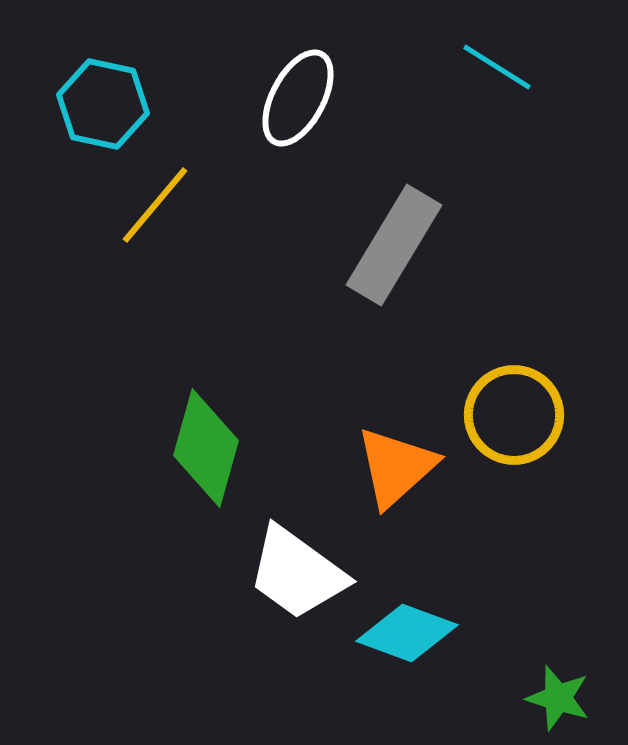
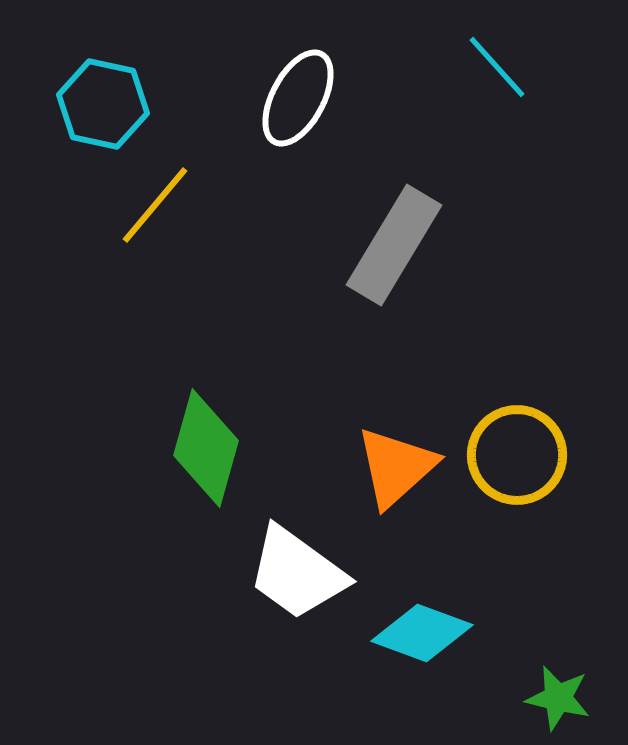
cyan line: rotated 16 degrees clockwise
yellow circle: moved 3 px right, 40 px down
cyan diamond: moved 15 px right
green star: rotated 4 degrees counterclockwise
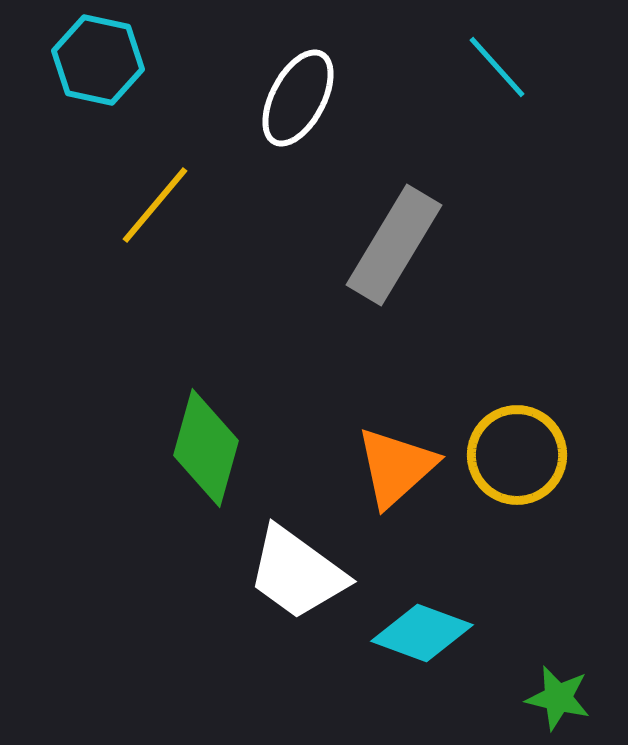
cyan hexagon: moved 5 px left, 44 px up
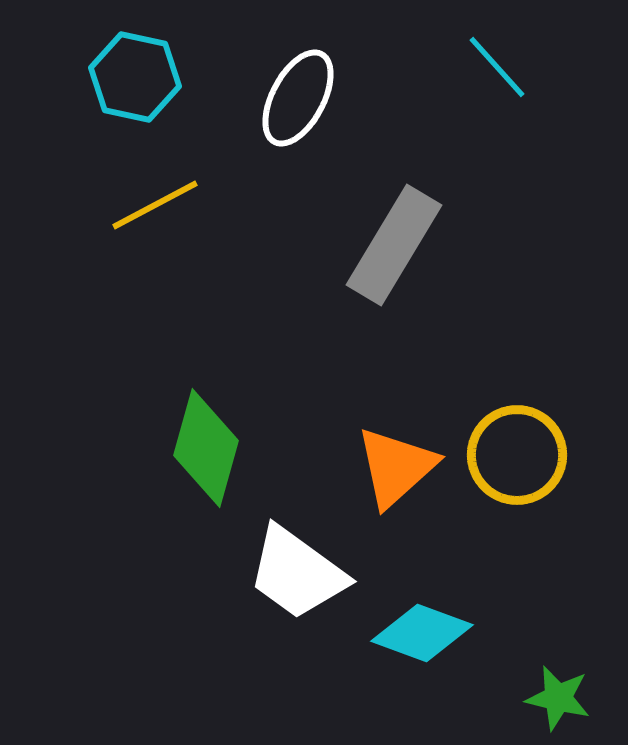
cyan hexagon: moved 37 px right, 17 px down
yellow line: rotated 22 degrees clockwise
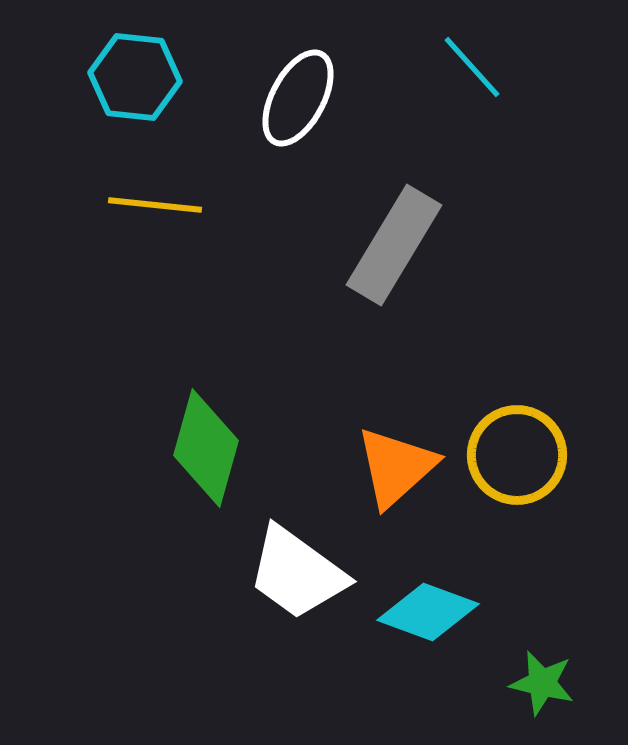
cyan line: moved 25 px left
cyan hexagon: rotated 6 degrees counterclockwise
yellow line: rotated 34 degrees clockwise
cyan diamond: moved 6 px right, 21 px up
green star: moved 16 px left, 15 px up
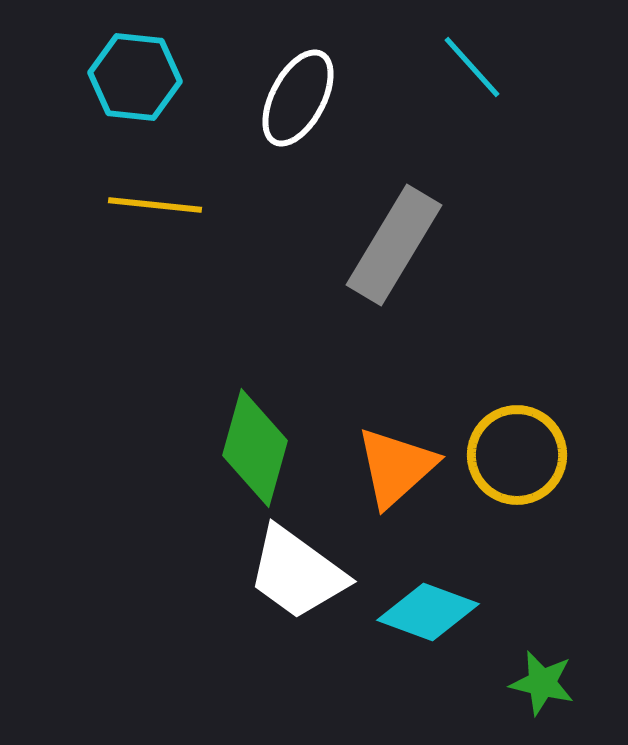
green diamond: moved 49 px right
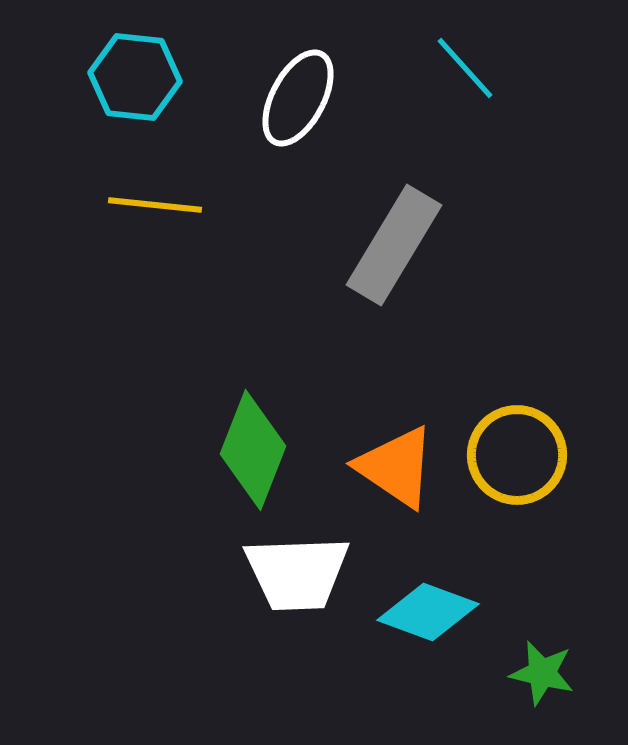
cyan line: moved 7 px left, 1 px down
green diamond: moved 2 px left, 2 px down; rotated 6 degrees clockwise
orange triangle: rotated 44 degrees counterclockwise
white trapezoid: rotated 38 degrees counterclockwise
green star: moved 10 px up
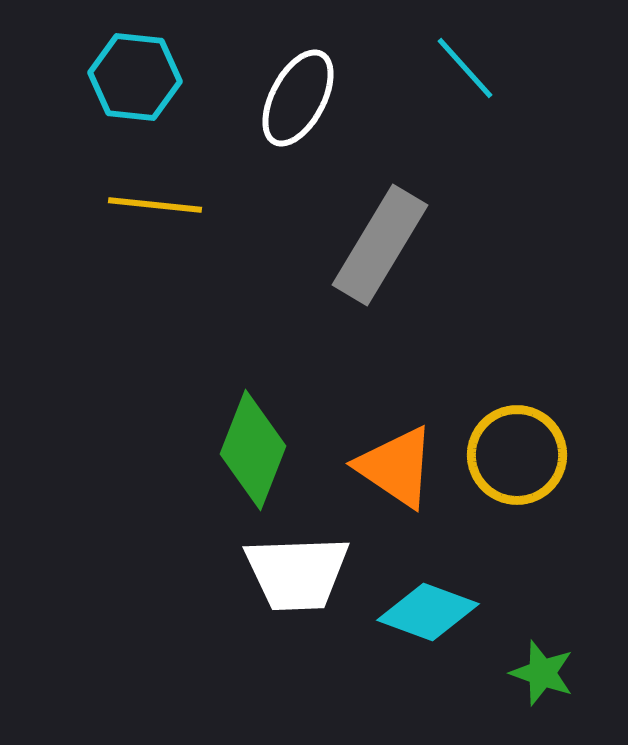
gray rectangle: moved 14 px left
green star: rotated 6 degrees clockwise
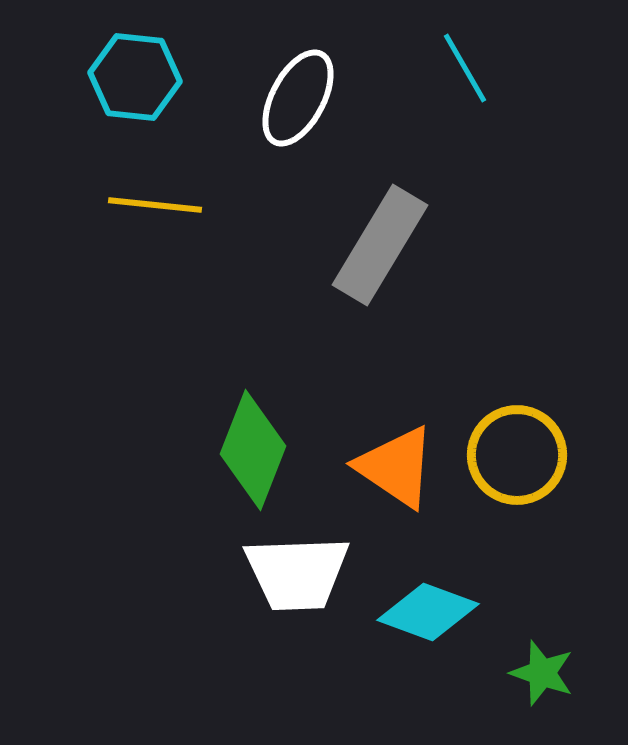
cyan line: rotated 12 degrees clockwise
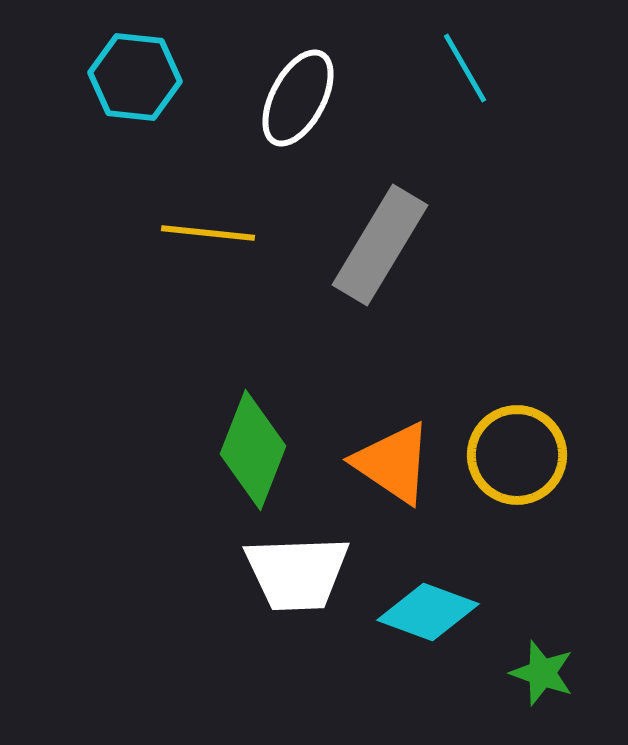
yellow line: moved 53 px right, 28 px down
orange triangle: moved 3 px left, 4 px up
